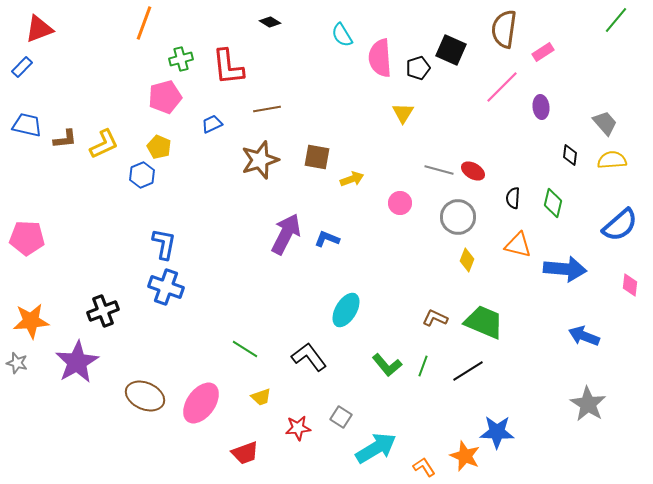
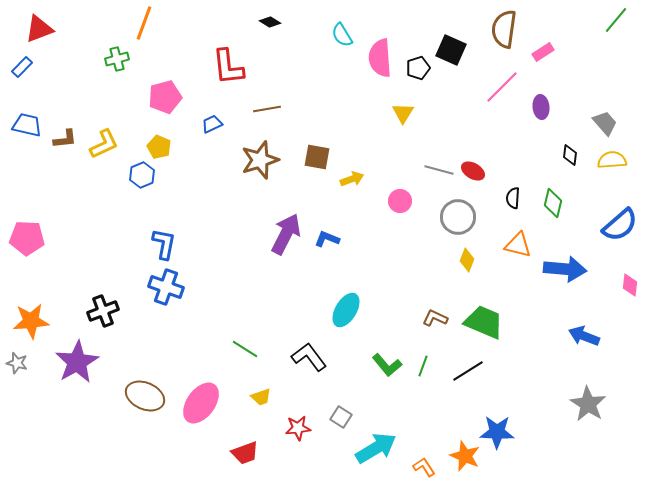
green cross at (181, 59): moved 64 px left
pink circle at (400, 203): moved 2 px up
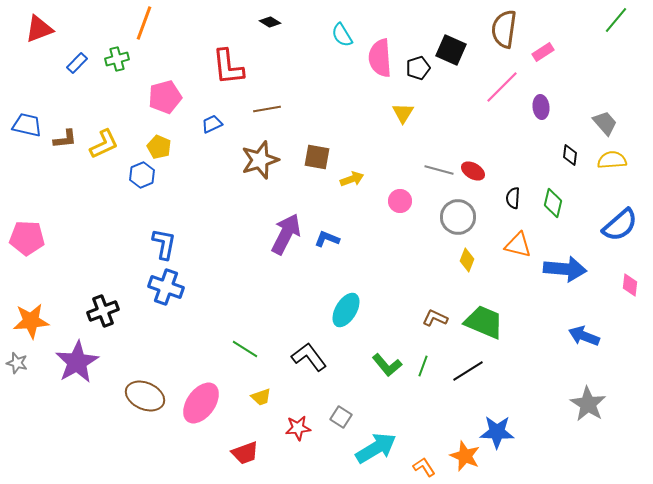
blue rectangle at (22, 67): moved 55 px right, 4 px up
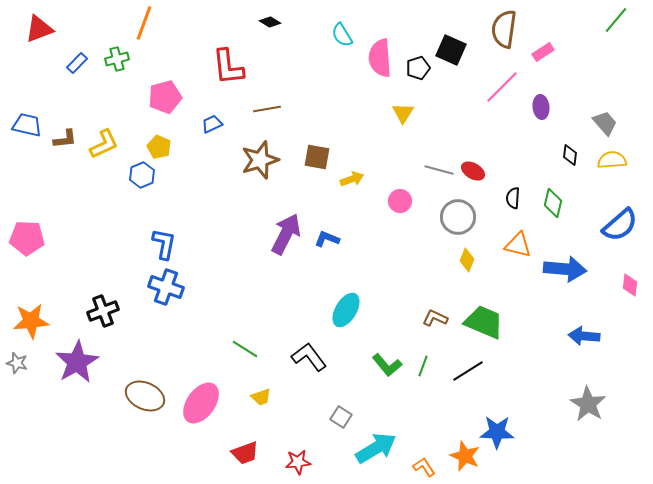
blue arrow at (584, 336): rotated 16 degrees counterclockwise
red star at (298, 428): moved 34 px down
